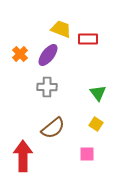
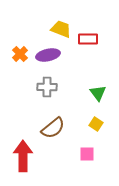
purple ellipse: rotated 40 degrees clockwise
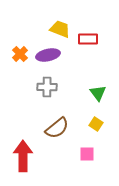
yellow trapezoid: moved 1 px left
brown semicircle: moved 4 px right
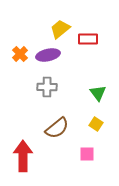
yellow trapezoid: rotated 60 degrees counterclockwise
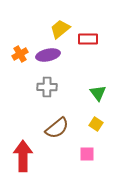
orange cross: rotated 14 degrees clockwise
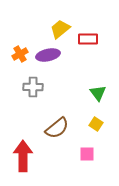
gray cross: moved 14 px left
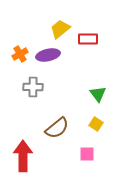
green triangle: moved 1 px down
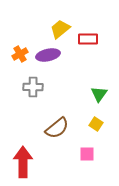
green triangle: moved 1 px right; rotated 12 degrees clockwise
red arrow: moved 6 px down
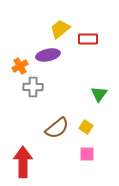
orange cross: moved 12 px down
yellow square: moved 10 px left, 3 px down
